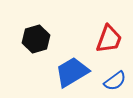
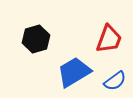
blue trapezoid: moved 2 px right
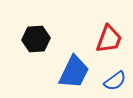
black hexagon: rotated 12 degrees clockwise
blue trapezoid: rotated 147 degrees clockwise
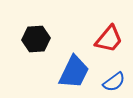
red trapezoid: rotated 20 degrees clockwise
blue semicircle: moved 1 px left, 1 px down
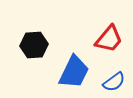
black hexagon: moved 2 px left, 6 px down
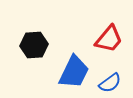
blue semicircle: moved 4 px left, 1 px down
